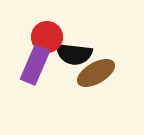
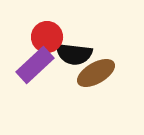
purple rectangle: rotated 24 degrees clockwise
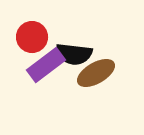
red circle: moved 15 px left
purple rectangle: moved 11 px right; rotated 6 degrees clockwise
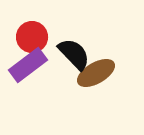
black semicircle: rotated 141 degrees counterclockwise
purple rectangle: moved 18 px left
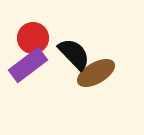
red circle: moved 1 px right, 1 px down
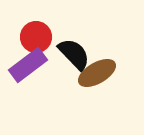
red circle: moved 3 px right, 1 px up
brown ellipse: moved 1 px right
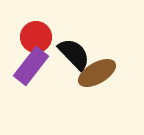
purple rectangle: moved 3 px right, 1 px down; rotated 15 degrees counterclockwise
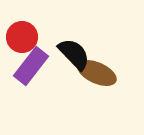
red circle: moved 14 px left
brown ellipse: rotated 54 degrees clockwise
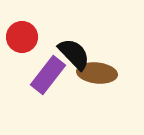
purple rectangle: moved 17 px right, 9 px down
brown ellipse: rotated 18 degrees counterclockwise
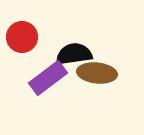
black semicircle: rotated 54 degrees counterclockwise
purple rectangle: moved 3 px down; rotated 15 degrees clockwise
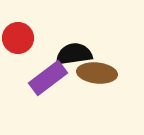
red circle: moved 4 px left, 1 px down
